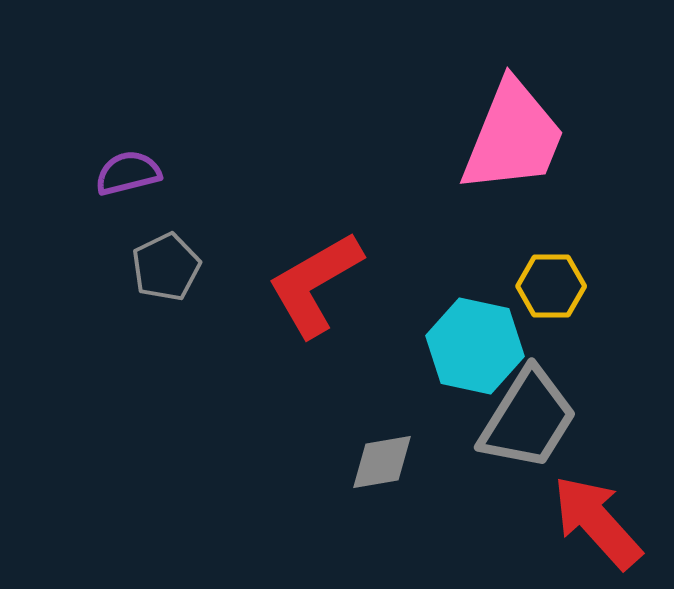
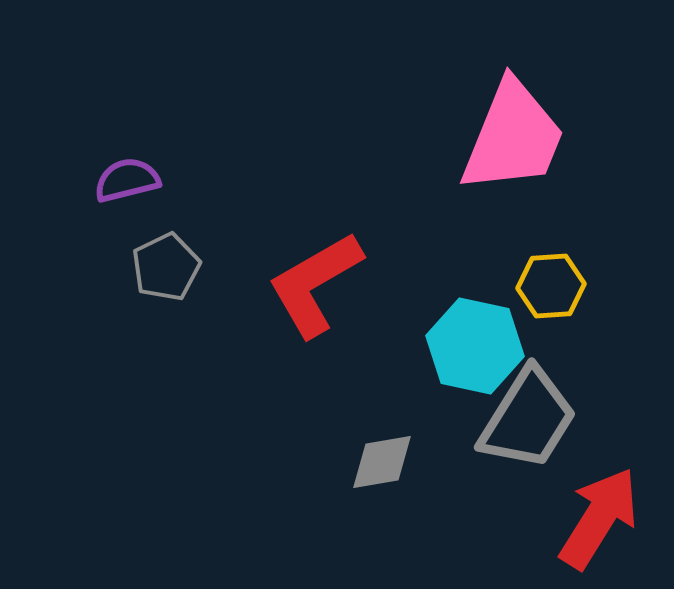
purple semicircle: moved 1 px left, 7 px down
yellow hexagon: rotated 4 degrees counterclockwise
red arrow: moved 2 px right, 4 px up; rotated 74 degrees clockwise
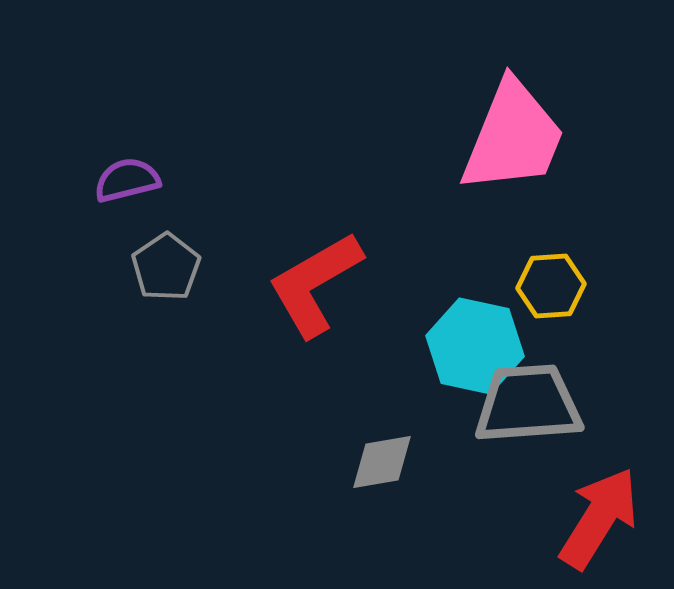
gray pentagon: rotated 8 degrees counterclockwise
gray trapezoid: moved 15 px up; rotated 126 degrees counterclockwise
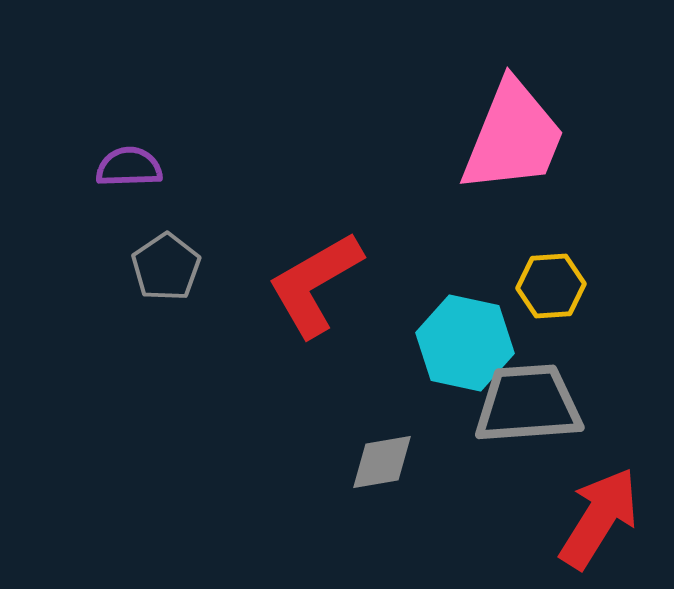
purple semicircle: moved 2 px right, 13 px up; rotated 12 degrees clockwise
cyan hexagon: moved 10 px left, 3 px up
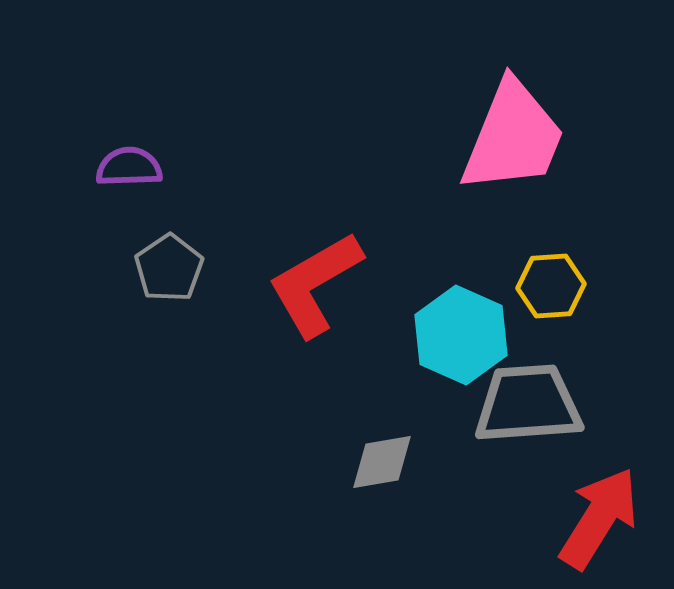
gray pentagon: moved 3 px right, 1 px down
cyan hexagon: moved 4 px left, 8 px up; rotated 12 degrees clockwise
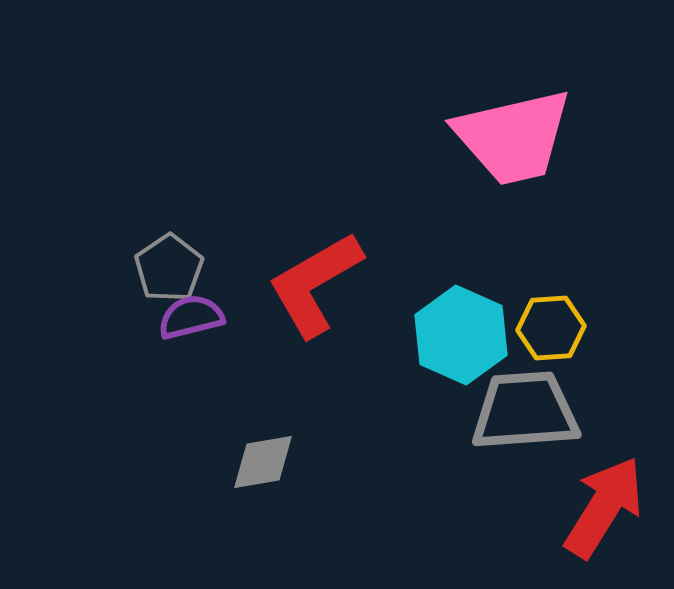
pink trapezoid: rotated 55 degrees clockwise
purple semicircle: moved 62 px right, 150 px down; rotated 12 degrees counterclockwise
yellow hexagon: moved 42 px down
gray trapezoid: moved 3 px left, 7 px down
gray diamond: moved 119 px left
red arrow: moved 5 px right, 11 px up
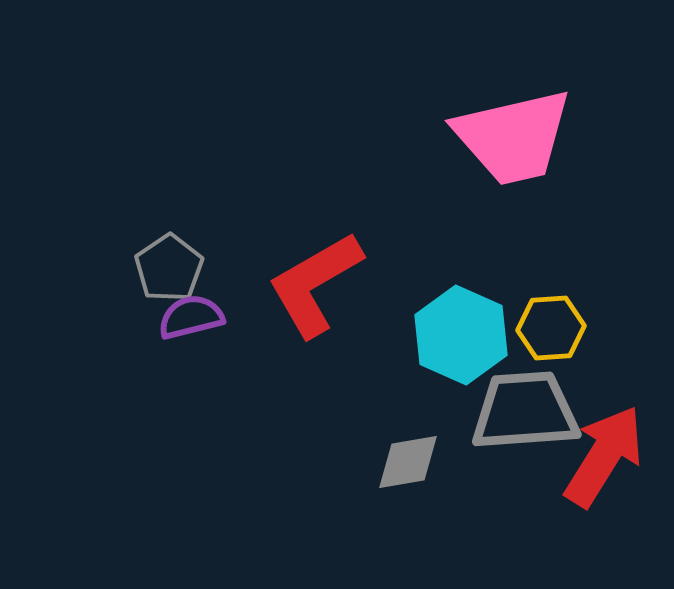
gray diamond: moved 145 px right
red arrow: moved 51 px up
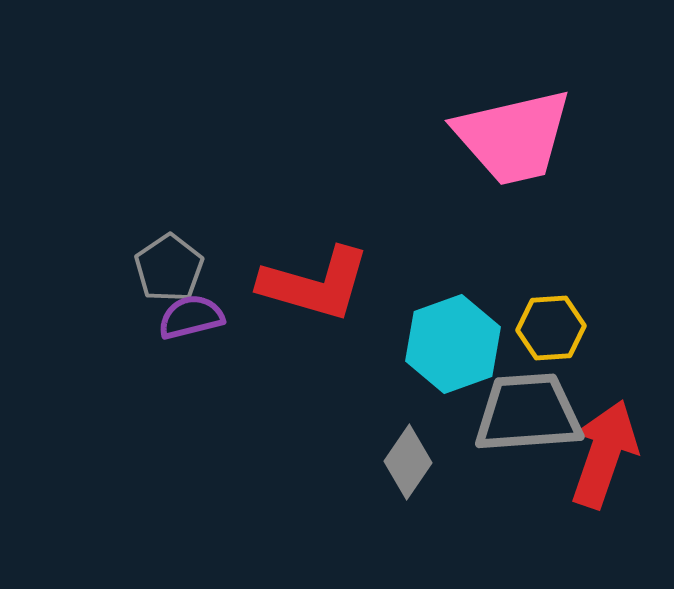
red L-shape: rotated 134 degrees counterclockwise
cyan hexagon: moved 8 px left, 9 px down; rotated 16 degrees clockwise
gray trapezoid: moved 3 px right, 2 px down
red arrow: moved 2 px up; rotated 13 degrees counterclockwise
gray diamond: rotated 46 degrees counterclockwise
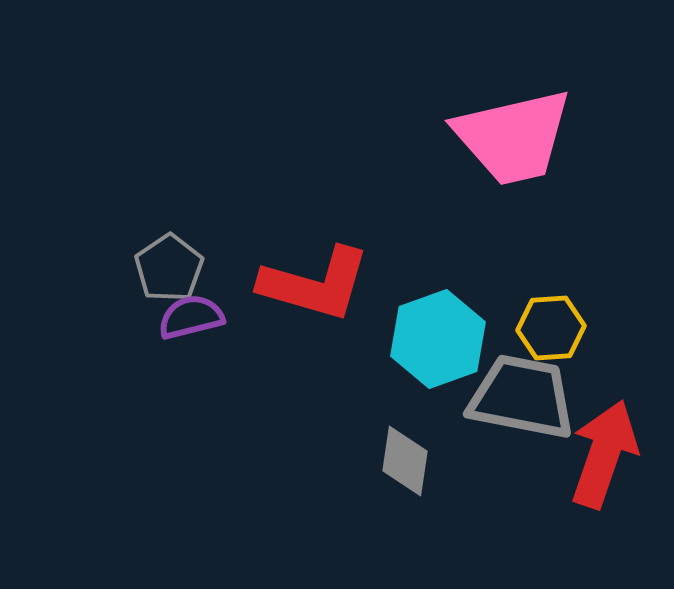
cyan hexagon: moved 15 px left, 5 px up
gray trapezoid: moved 6 px left, 16 px up; rotated 15 degrees clockwise
gray diamond: moved 3 px left, 1 px up; rotated 26 degrees counterclockwise
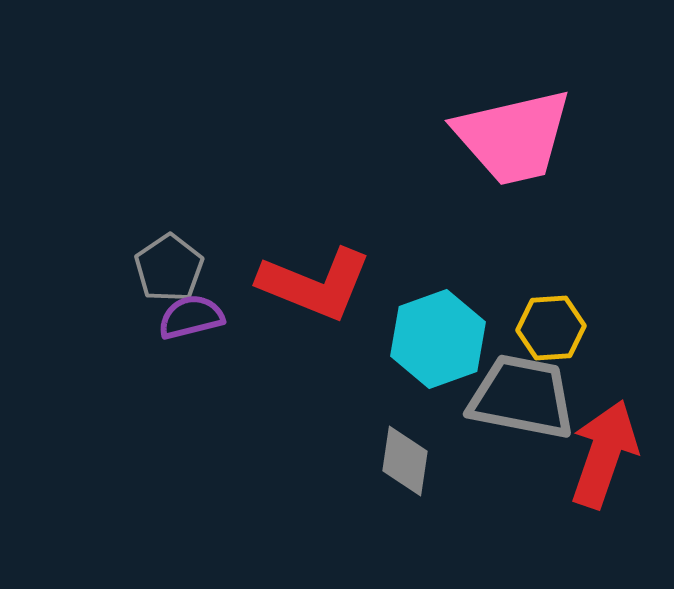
red L-shape: rotated 6 degrees clockwise
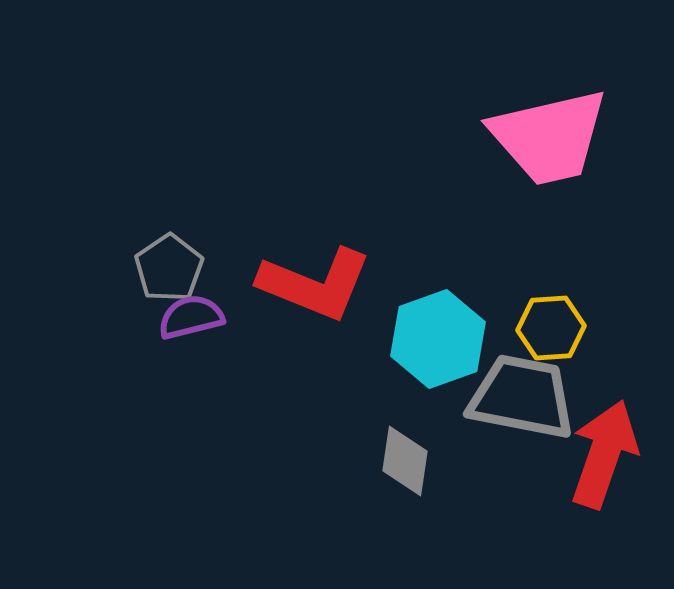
pink trapezoid: moved 36 px right
